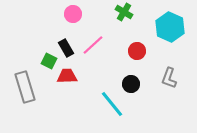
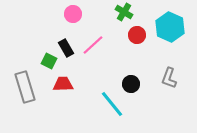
red circle: moved 16 px up
red trapezoid: moved 4 px left, 8 px down
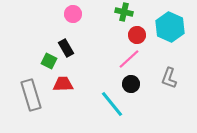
green cross: rotated 18 degrees counterclockwise
pink line: moved 36 px right, 14 px down
gray rectangle: moved 6 px right, 8 px down
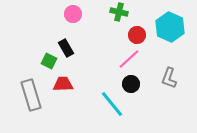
green cross: moved 5 px left
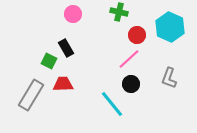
gray rectangle: rotated 48 degrees clockwise
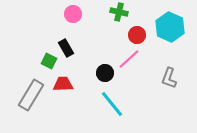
black circle: moved 26 px left, 11 px up
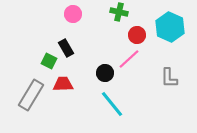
gray L-shape: rotated 20 degrees counterclockwise
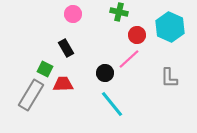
green square: moved 4 px left, 8 px down
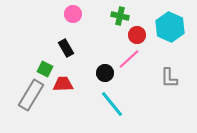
green cross: moved 1 px right, 4 px down
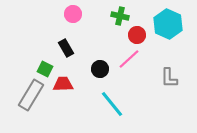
cyan hexagon: moved 2 px left, 3 px up
black circle: moved 5 px left, 4 px up
